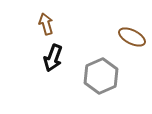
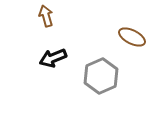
brown arrow: moved 8 px up
black arrow: rotated 48 degrees clockwise
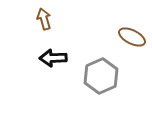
brown arrow: moved 2 px left, 3 px down
black arrow: rotated 20 degrees clockwise
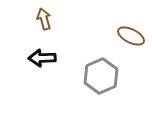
brown ellipse: moved 1 px left, 1 px up
black arrow: moved 11 px left
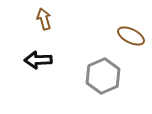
black arrow: moved 4 px left, 2 px down
gray hexagon: moved 2 px right
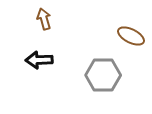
black arrow: moved 1 px right
gray hexagon: moved 1 px up; rotated 24 degrees clockwise
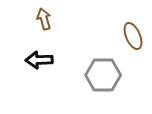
brown ellipse: moved 2 px right; rotated 40 degrees clockwise
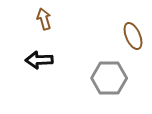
gray hexagon: moved 6 px right, 3 px down
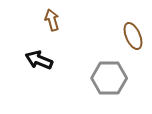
brown arrow: moved 8 px right, 1 px down
black arrow: rotated 24 degrees clockwise
